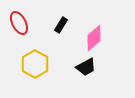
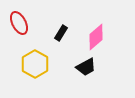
black rectangle: moved 8 px down
pink diamond: moved 2 px right, 1 px up
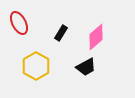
yellow hexagon: moved 1 px right, 2 px down
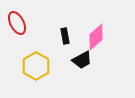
red ellipse: moved 2 px left
black rectangle: moved 4 px right, 3 px down; rotated 42 degrees counterclockwise
black trapezoid: moved 4 px left, 7 px up
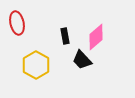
red ellipse: rotated 15 degrees clockwise
black trapezoid: rotated 75 degrees clockwise
yellow hexagon: moved 1 px up
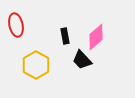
red ellipse: moved 1 px left, 2 px down
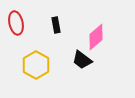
red ellipse: moved 2 px up
black rectangle: moved 9 px left, 11 px up
black trapezoid: rotated 10 degrees counterclockwise
